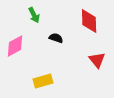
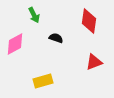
red diamond: rotated 10 degrees clockwise
pink diamond: moved 2 px up
red triangle: moved 3 px left, 2 px down; rotated 48 degrees clockwise
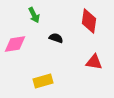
pink diamond: rotated 20 degrees clockwise
red triangle: rotated 30 degrees clockwise
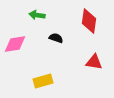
green arrow: moved 3 px right; rotated 126 degrees clockwise
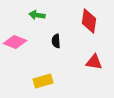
black semicircle: moved 3 px down; rotated 112 degrees counterclockwise
pink diamond: moved 2 px up; rotated 30 degrees clockwise
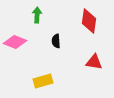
green arrow: rotated 84 degrees clockwise
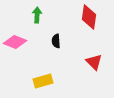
red diamond: moved 4 px up
red triangle: rotated 36 degrees clockwise
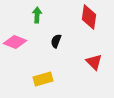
black semicircle: rotated 24 degrees clockwise
yellow rectangle: moved 2 px up
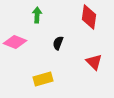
black semicircle: moved 2 px right, 2 px down
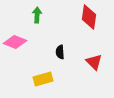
black semicircle: moved 2 px right, 9 px down; rotated 24 degrees counterclockwise
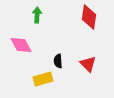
pink diamond: moved 6 px right, 3 px down; rotated 40 degrees clockwise
black semicircle: moved 2 px left, 9 px down
red triangle: moved 6 px left, 2 px down
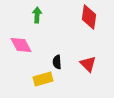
black semicircle: moved 1 px left, 1 px down
